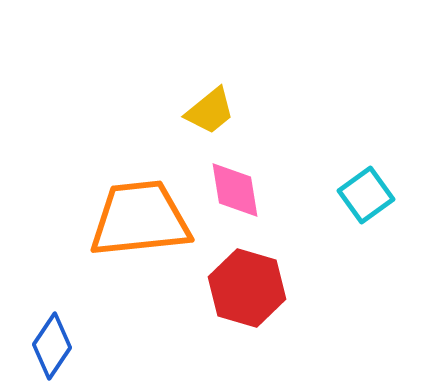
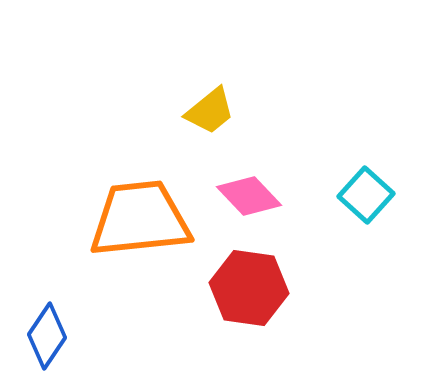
pink diamond: moved 14 px right, 6 px down; rotated 34 degrees counterclockwise
cyan square: rotated 12 degrees counterclockwise
red hexagon: moved 2 px right; rotated 8 degrees counterclockwise
blue diamond: moved 5 px left, 10 px up
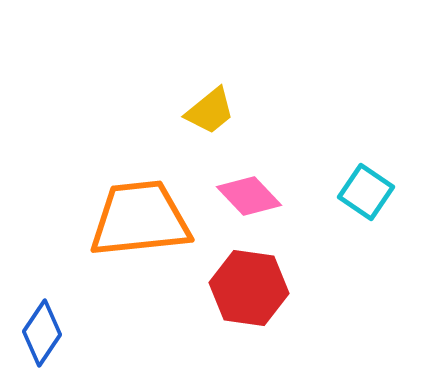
cyan square: moved 3 px up; rotated 8 degrees counterclockwise
blue diamond: moved 5 px left, 3 px up
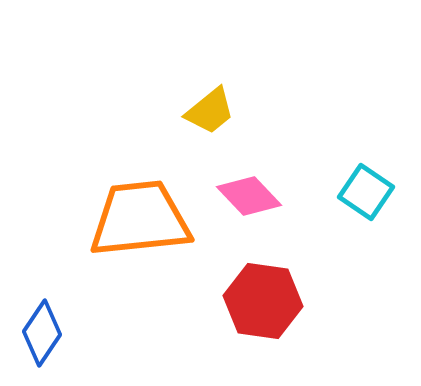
red hexagon: moved 14 px right, 13 px down
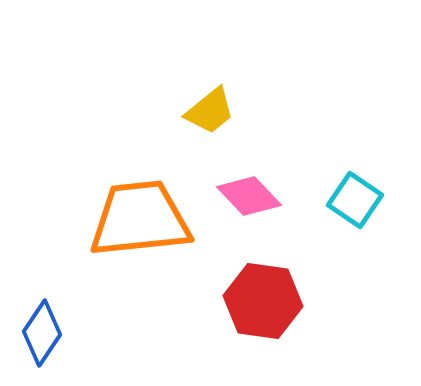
cyan square: moved 11 px left, 8 px down
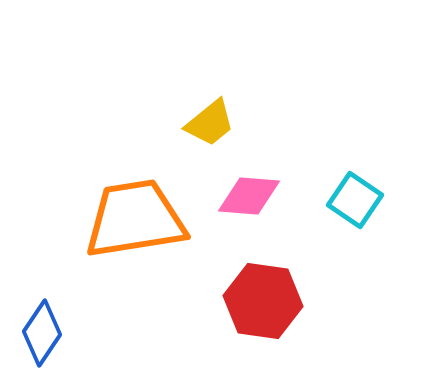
yellow trapezoid: moved 12 px down
pink diamond: rotated 42 degrees counterclockwise
orange trapezoid: moved 5 px left; rotated 3 degrees counterclockwise
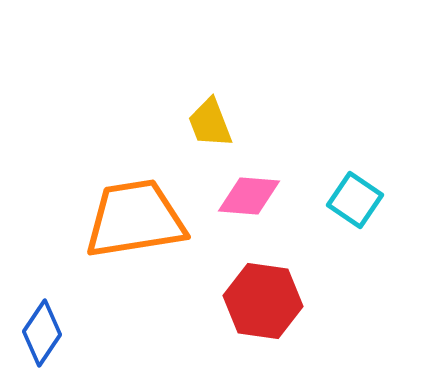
yellow trapezoid: rotated 108 degrees clockwise
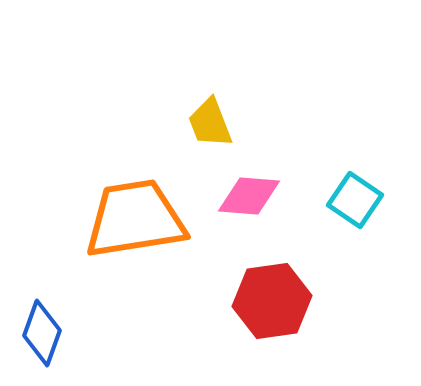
red hexagon: moved 9 px right; rotated 16 degrees counterclockwise
blue diamond: rotated 14 degrees counterclockwise
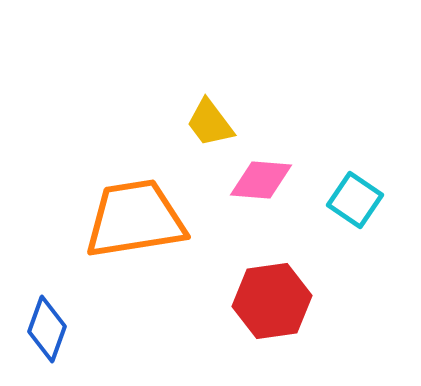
yellow trapezoid: rotated 16 degrees counterclockwise
pink diamond: moved 12 px right, 16 px up
blue diamond: moved 5 px right, 4 px up
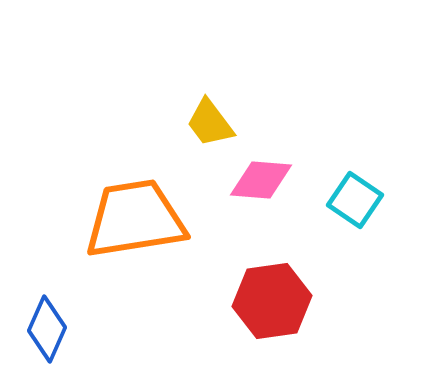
blue diamond: rotated 4 degrees clockwise
